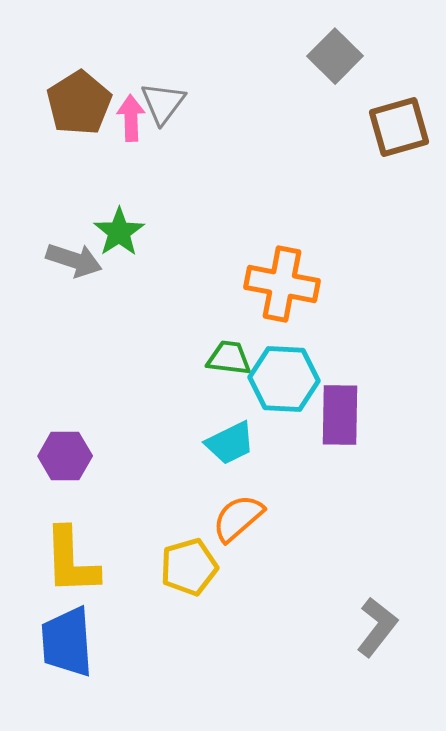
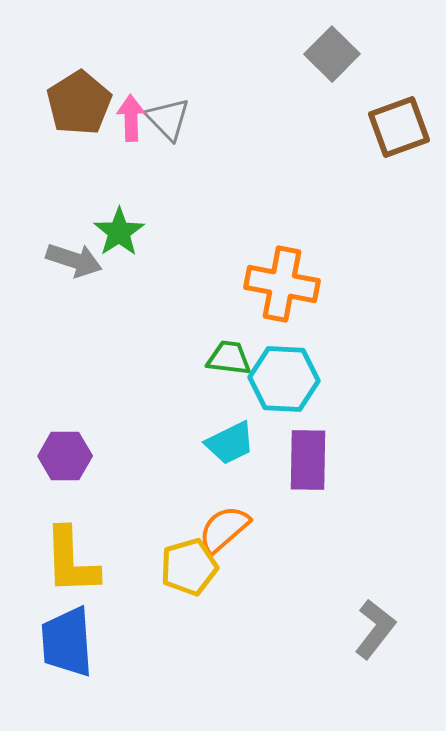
gray square: moved 3 px left, 2 px up
gray triangle: moved 5 px right, 16 px down; rotated 21 degrees counterclockwise
brown square: rotated 4 degrees counterclockwise
purple rectangle: moved 32 px left, 45 px down
orange semicircle: moved 14 px left, 11 px down
gray L-shape: moved 2 px left, 2 px down
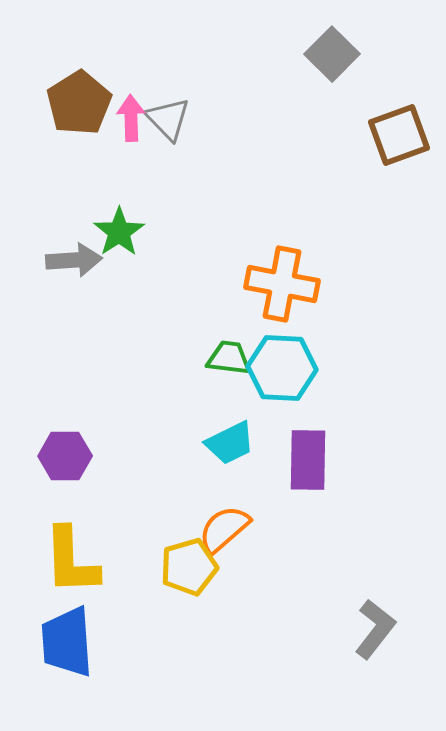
brown square: moved 8 px down
gray arrow: rotated 22 degrees counterclockwise
cyan hexagon: moved 2 px left, 11 px up
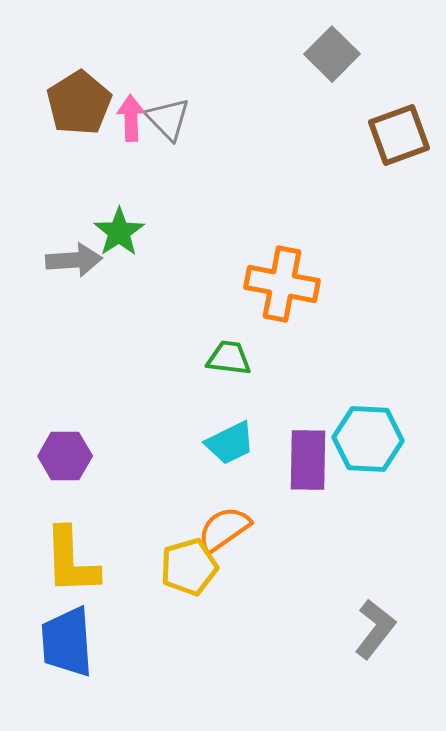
cyan hexagon: moved 86 px right, 71 px down
orange semicircle: rotated 6 degrees clockwise
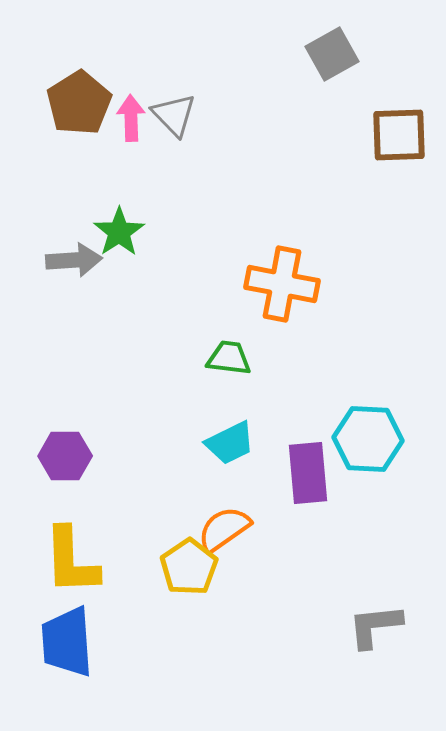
gray square: rotated 16 degrees clockwise
gray triangle: moved 6 px right, 4 px up
brown square: rotated 18 degrees clockwise
purple rectangle: moved 13 px down; rotated 6 degrees counterclockwise
yellow pentagon: rotated 18 degrees counterclockwise
gray L-shape: moved 3 px up; rotated 134 degrees counterclockwise
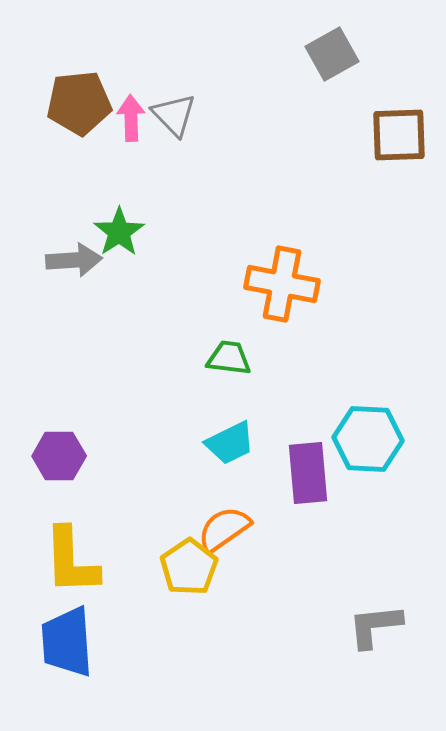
brown pentagon: rotated 26 degrees clockwise
purple hexagon: moved 6 px left
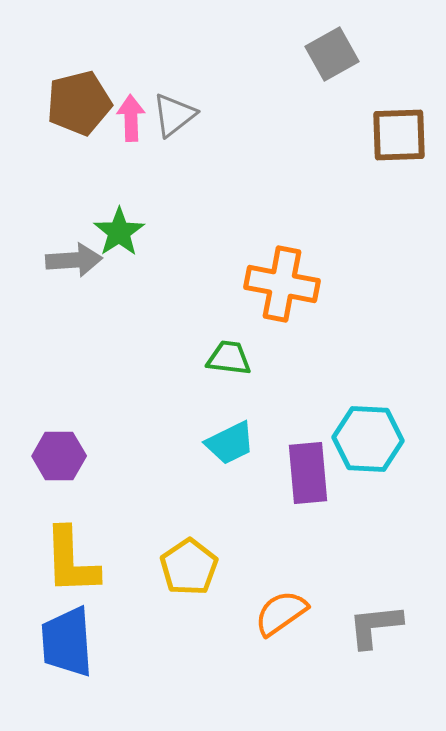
brown pentagon: rotated 8 degrees counterclockwise
gray triangle: rotated 36 degrees clockwise
orange semicircle: moved 57 px right, 84 px down
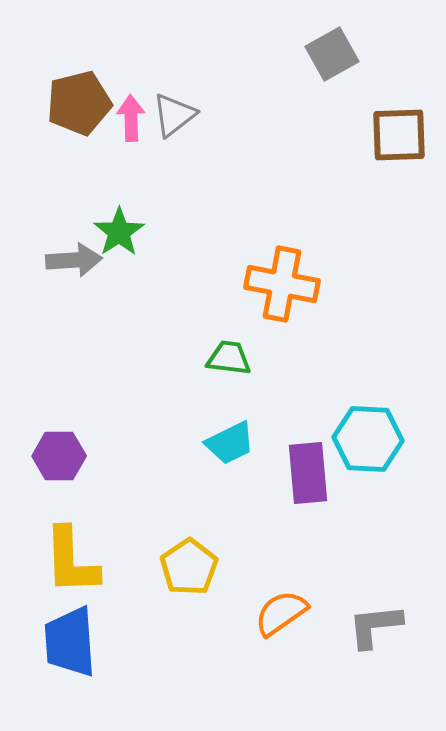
blue trapezoid: moved 3 px right
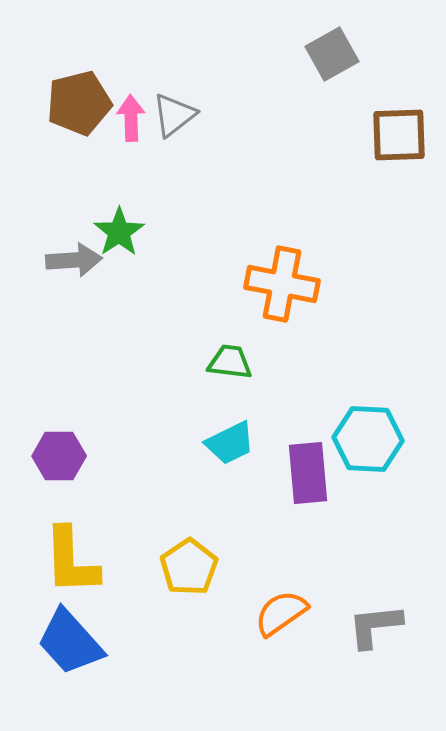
green trapezoid: moved 1 px right, 4 px down
blue trapezoid: rotated 38 degrees counterclockwise
